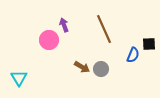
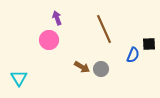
purple arrow: moved 7 px left, 7 px up
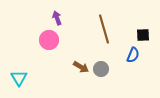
brown line: rotated 8 degrees clockwise
black square: moved 6 px left, 9 px up
brown arrow: moved 1 px left
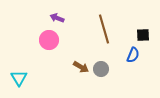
purple arrow: rotated 48 degrees counterclockwise
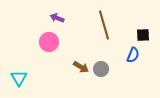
brown line: moved 4 px up
pink circle: moved 2 px down
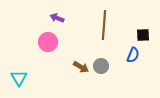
brown line: rotated 20 degrees clockwise
pink circle: moved 1 px left
gray circle: moved 3 px up
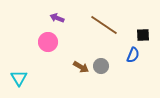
brown line: rotated 60 degrees counterclockwise
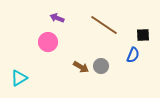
cyan triangle: rotated 30 degrees clockwise
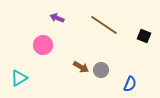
black square: moved 1 px right, 1 px down; rotated 24 degrees clockwise
pink circle: moved 5 px left, 3 px down
blue semicircle: moved 3 px left, 29 px down
gray circle: moved 4 px down
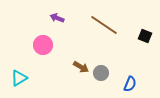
black square: moved 1 px right
gray circle: moved 3 px down
